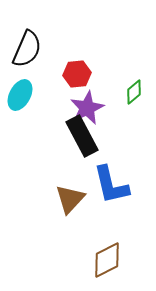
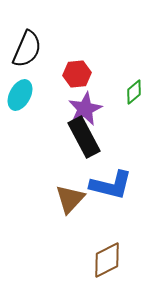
purple star: moved 2 px left, 1 px down
black rectangle: moved 2 px right, 1 px down
blue L-shape: rotated 63 degrees counterclockwise
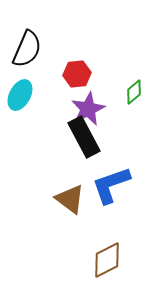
purple star: moved 3 px right
blue L-shape: rotated 147 degrees clockwise
brown triangle: rotated 36 degrees counterclockwise
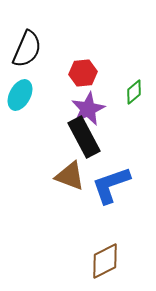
red hexagon: moved 6 px right, 1 px up
brown triangle: moved 23 px up; rotated 16 degrees counterclockwise
brown diamond: moved 2 px left, 1 px down
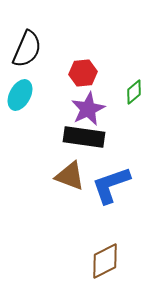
black rectangle: rotated 54 degrees counterclockwise
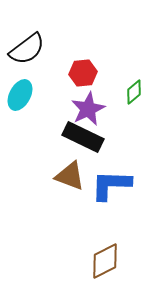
black semicircle: rotated 30 degrees clockwise
black rectangle: moved 1 px left; rotated 18 degrees clockwise
blue L-shape: rotated 21 degrees clockwise
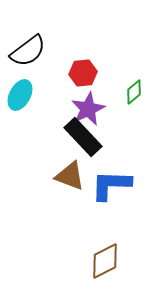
black semicircle: moved 1 px right, 2 px down
black rectangle: rotated 21 degrees clockwise
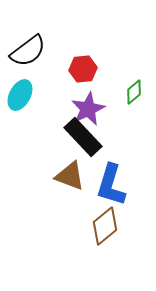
red hexagon: moved 4 px up
blue L-shape: rotated 75 degrees counterclockwise
brown diamond: moved 35 px up; rotated 12 degrees counterclockwise
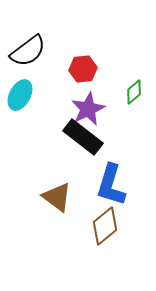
black rectangle: rotated 9 degrees counterclockwise
brown triangle: moved 13 px left, 21 px down; rotated 16 degrees clockwise
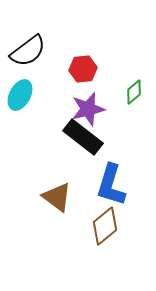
purple star: rotated 12 degrees clockwise
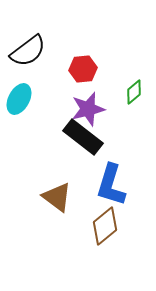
cyan ellipse: moved 1 px left, 4 px down
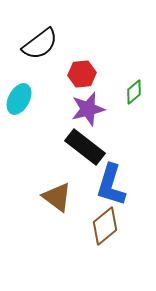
black semicircle: moved 12 px right, 7 px up
red hexagon: moved 1 px left, 5 px down
black rectangle: moved 2 px right, 10 px down
